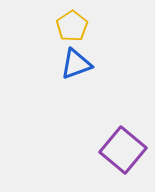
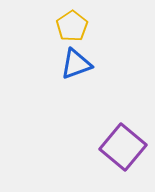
purple square: moved 3 px up
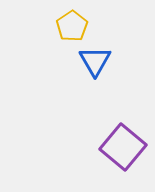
blue triangle: moved 19 px right, 3 px up; rotated 40 degrees counterclockwise
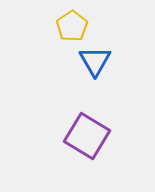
purple square: moved 36 px left, 11 px up; rotated 9 degrees counterclockwise
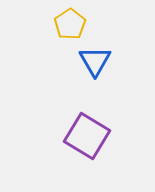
yellow pentagon: moved 2 px left, 2 px up
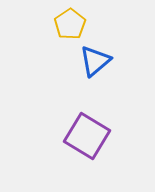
blue triangle: rotated 20 degrees clockwise
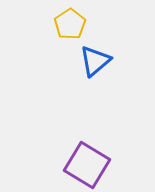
purple square: moved 29 px down
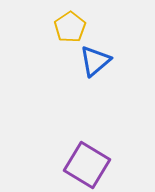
yellow pentagon: moved 3 px down
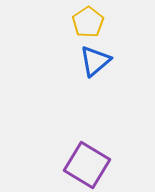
yellow pentagon: moved 18 px right, 5 px up
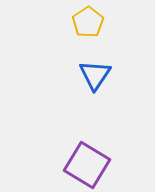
blue triangle: moved 14 px down; rotated 16 degrees counterclockwise
